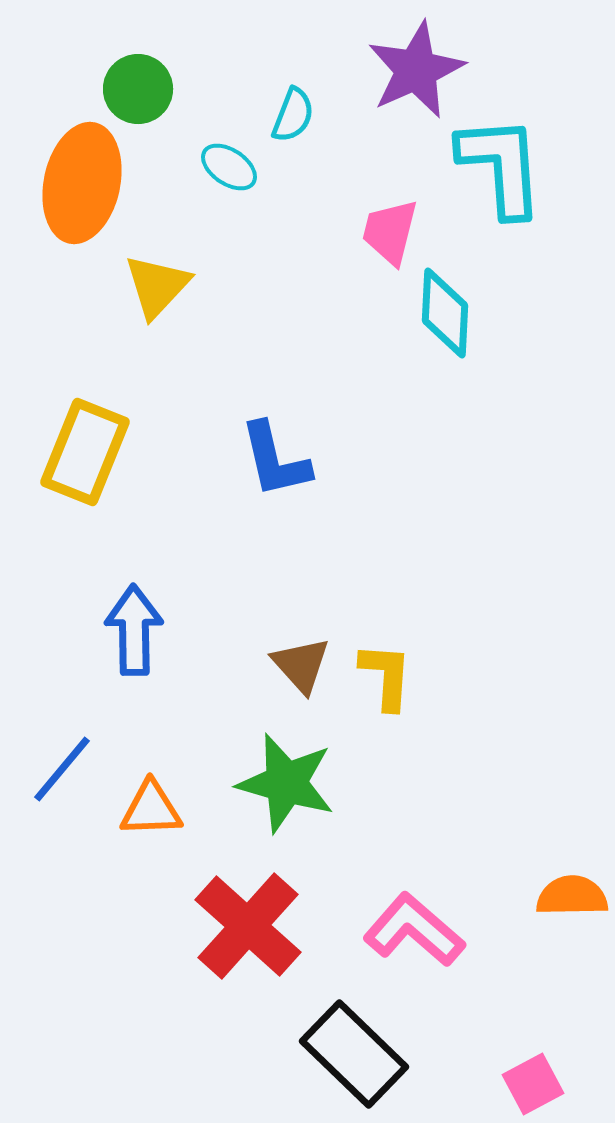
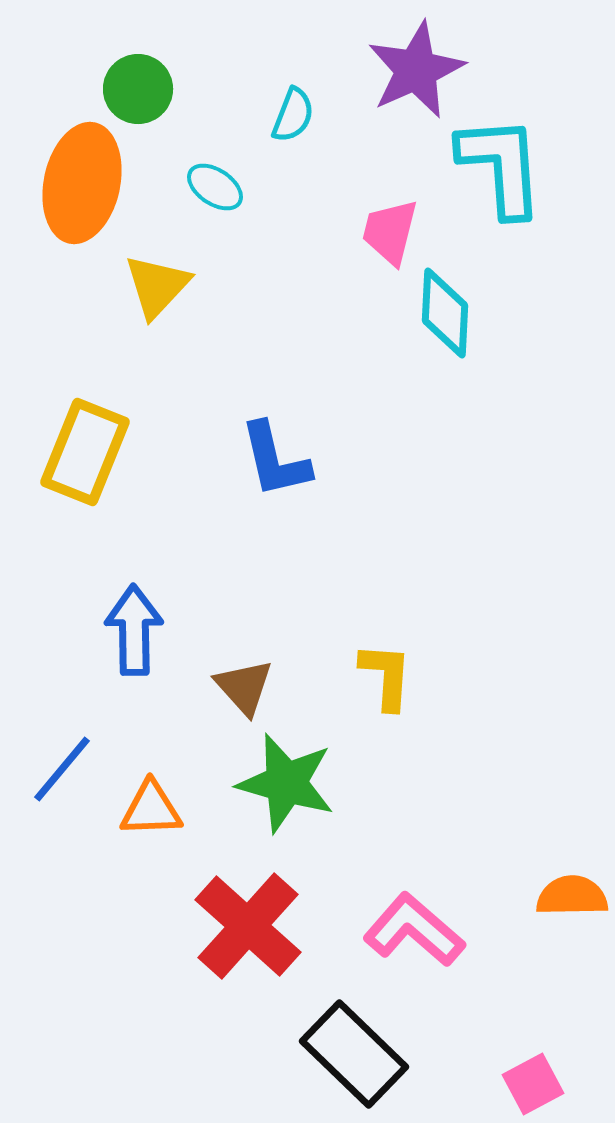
cyan ellipse: moved 14 px left, 20 px down
brown triangle: moved 57 px left, 22 px down
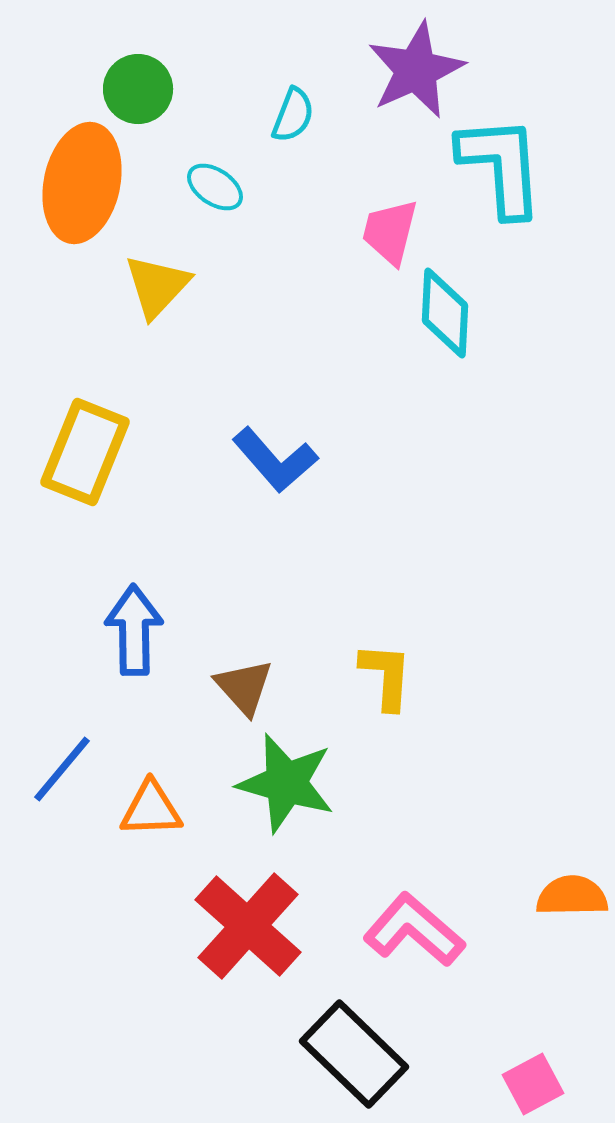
blue L-shape: rotated 28 degrees counterclockwise
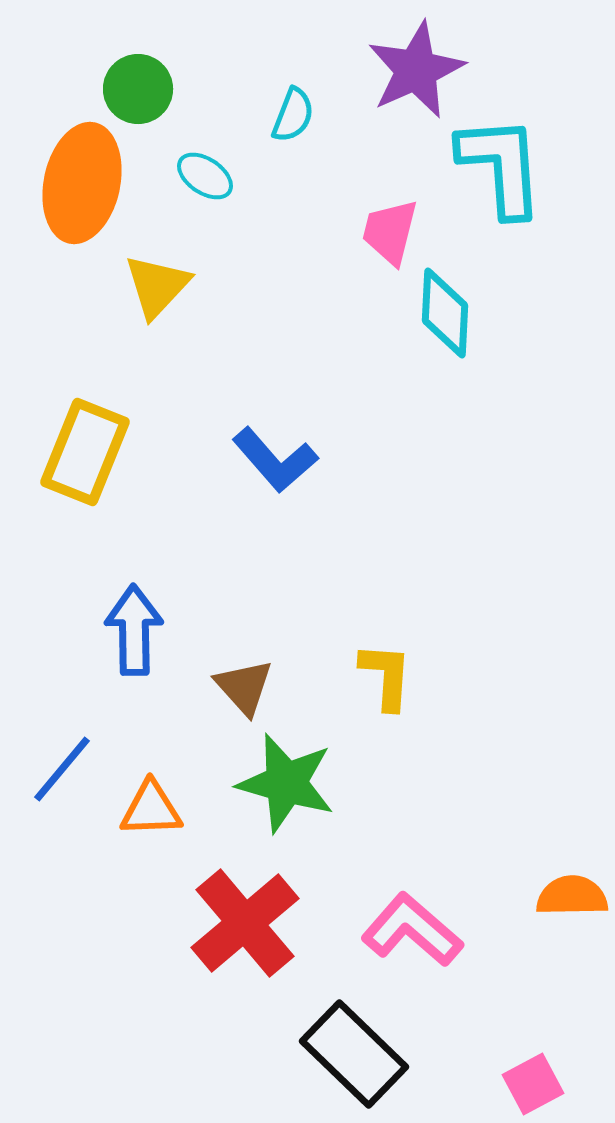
cyan ellipse: moved 10 px left, 11 px up
red cross: moved 3 px left, 3 px up; rotated 8 degrees clockwise
pink L-shape: moved 2 px left
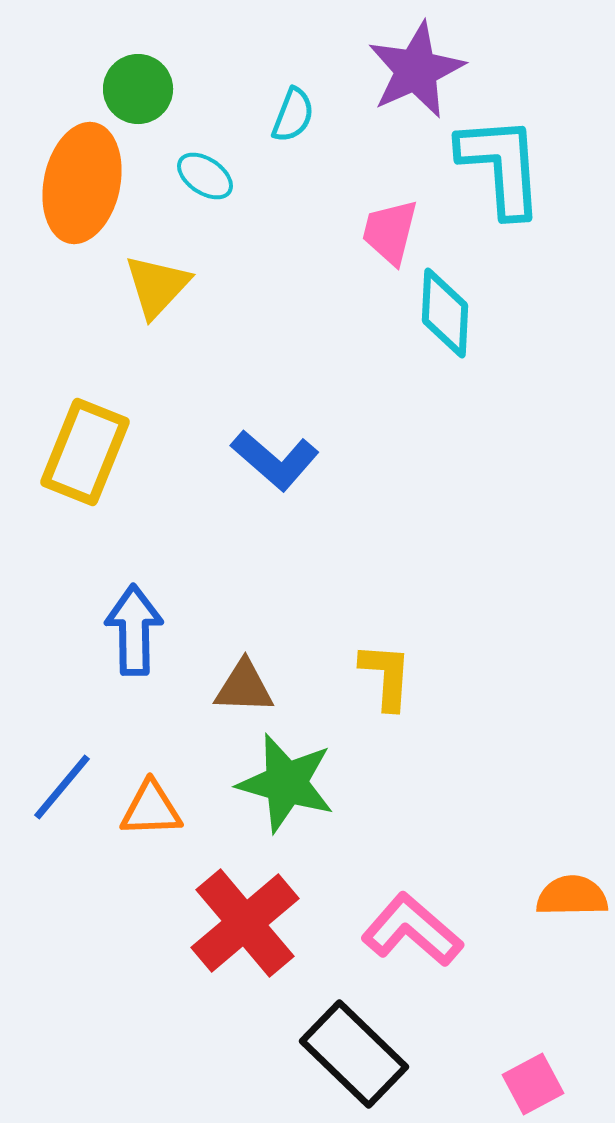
blue L-shape: rotated 8 degrees counterclockwise
brown triangle: rotated 46 degrees counterclockwise
blue line: moved 18 px down
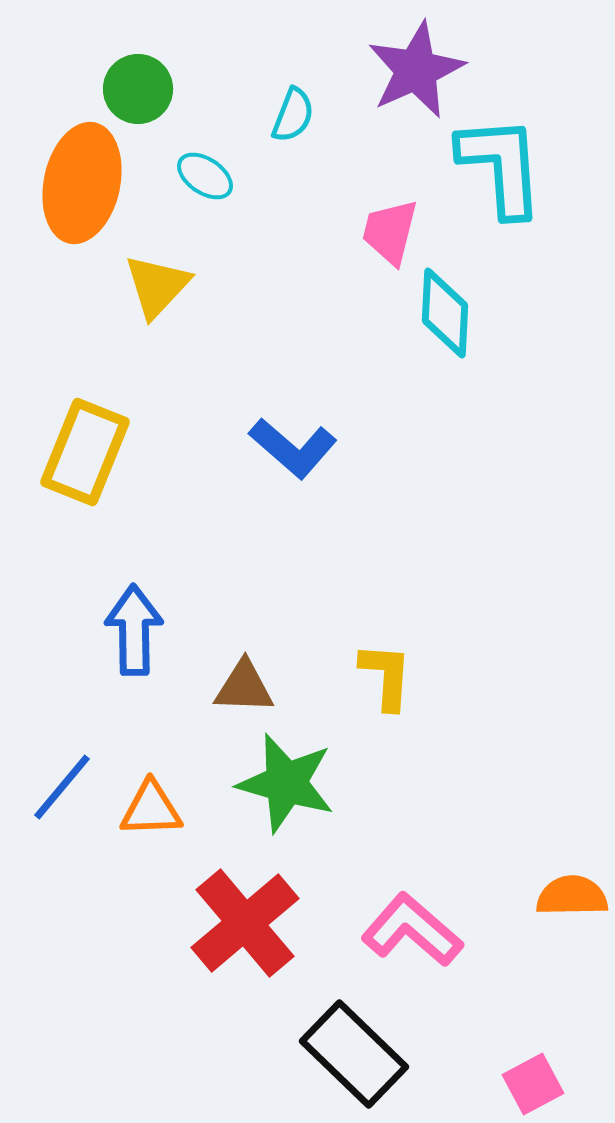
blue L-shape: moved 18 px right, 12 px up
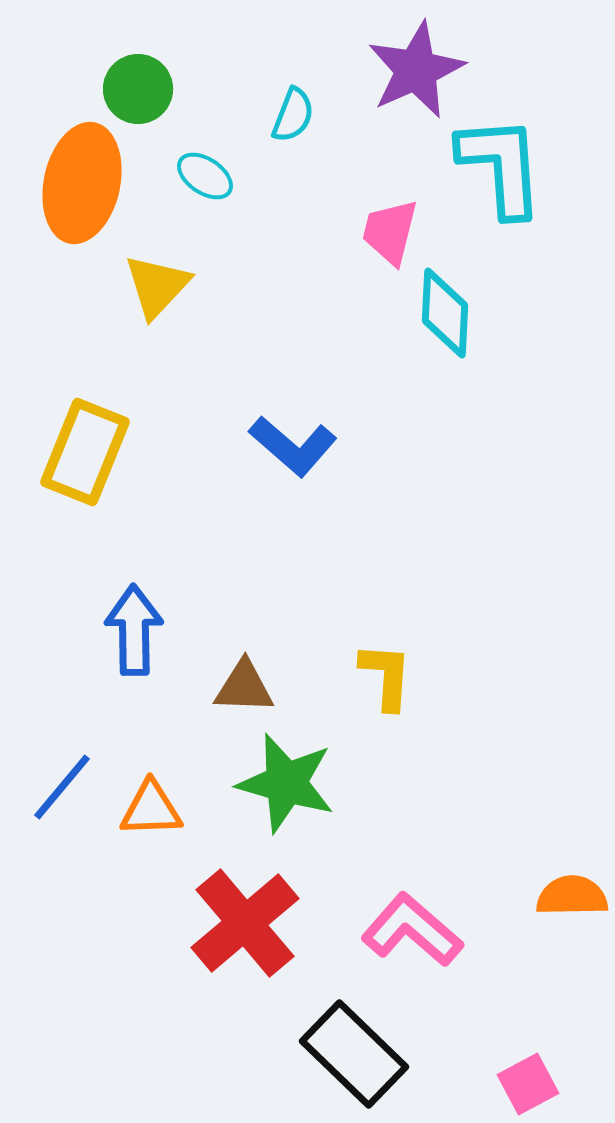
blue L-shape: moved 2 px up
pink square: moved 5 px left
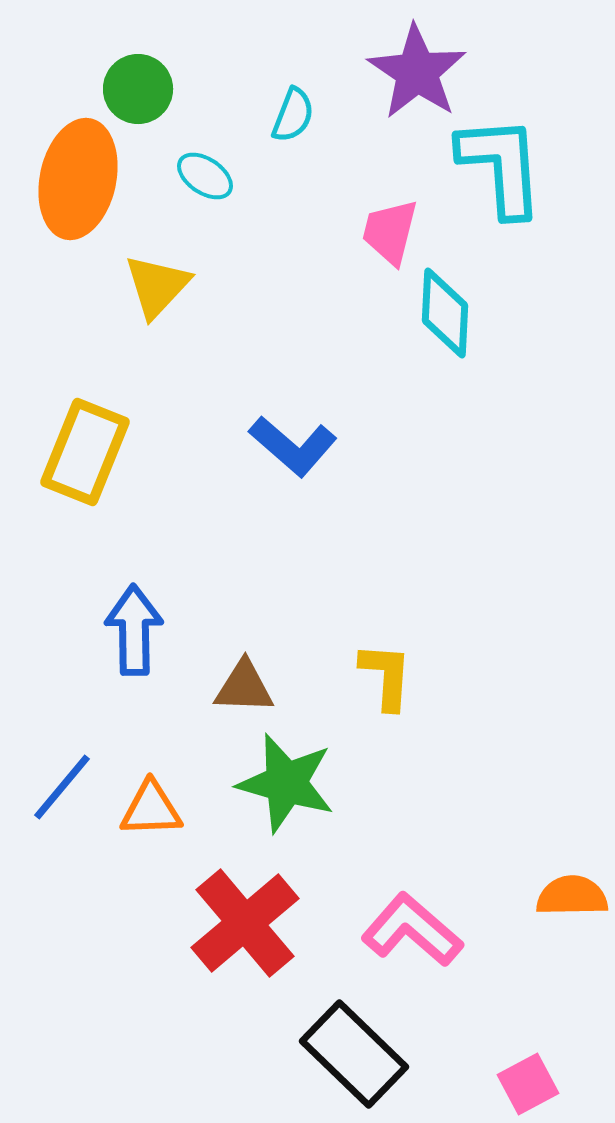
purple star: moved 1 px right, 2 px down; rotated 14 degrees counterclockwise
orange ellipse: moved 4 px left, 4 px up
